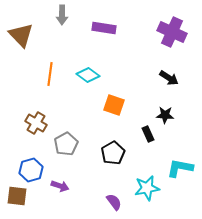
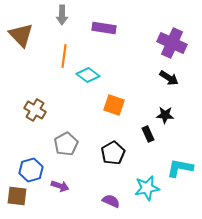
purple cross: moved 11 px down
orange line: moved 14 px right, 18 px up
brown cross: moved 1 px left, 13 px up
purple semicircle: moved 3 px left, 1 px up; rotated 30 degrees counterclockwise
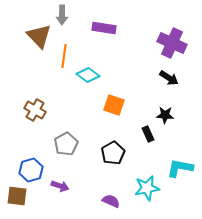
brown triangle: moved 18 px right, 1 px down
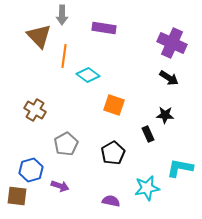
purple semicircle: rotated 12 degrees counterclockwise
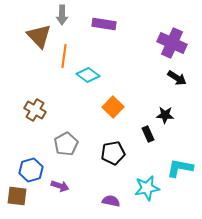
purple rectangle: moved 4 px up
black arrow: moved 8 px right
orange square: moved 1 px left, 2 px down; rotated 25 degrees clockwise
black pentagon: rotated 20 degrees clockwise
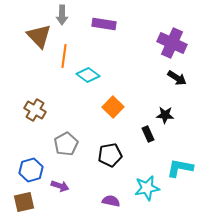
black pentagon: moved 3 px left, 2 px down
brown square: moved 7 px right, 6 px down; rotated 20 degrees counterclockwise
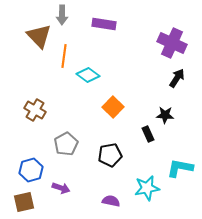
black arrow: rotated 90 degrees counterclockwise
purple arrow: moved 1 px right, 2 px down
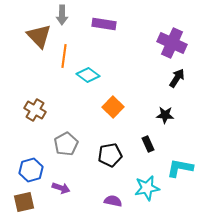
black rectangle: moved 10 px down
purple semicircle: moved 2 px right
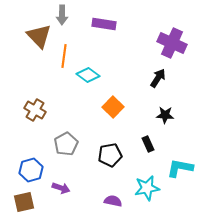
black arrow: moved 19 px left
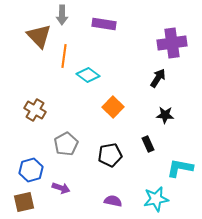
purple cross: rotated 32 degrees counterclockwise
cyan star: moved 9 px right, 11 px down
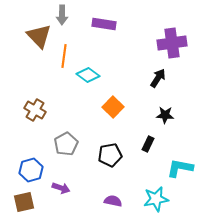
black rectangle: rotated 49 degrees clockwise
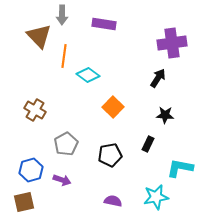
purple arrow: moved 1 px right, 8 px up
cyan star: moved 2 px up
